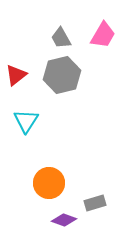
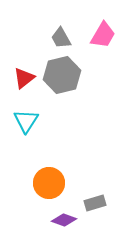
red triangle: moved 8 px right, 3 px down
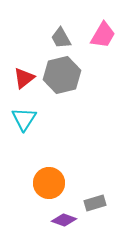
cyan triangle: moved 2 px left, 2 px up
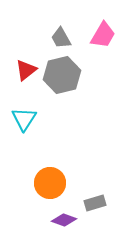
red triangle: moved 2 px right, 8 px up
orange circle: moved 1 px right
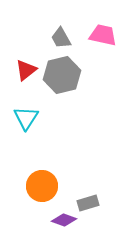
pink trapezoid: rotated 108 degrees counterclockwise
cyan triangle: moved 2 px right, 1 px up
orange circle: moved 8 px left, 3 px down
gray rectangle: moved 7 px left
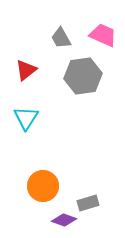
pink trapezoid: rotated 12 degrees clockwise
gray hexagon: moved 21 px right, 1 px down; rotated 6 degrees clockwise
orange circle: moved 1 px right
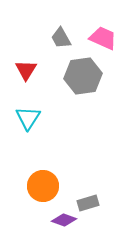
pink trapezoid: moved 3 px down
red triangle: rotated 20 degrees counterclockwise
cyan triangle: moved 2 px right
